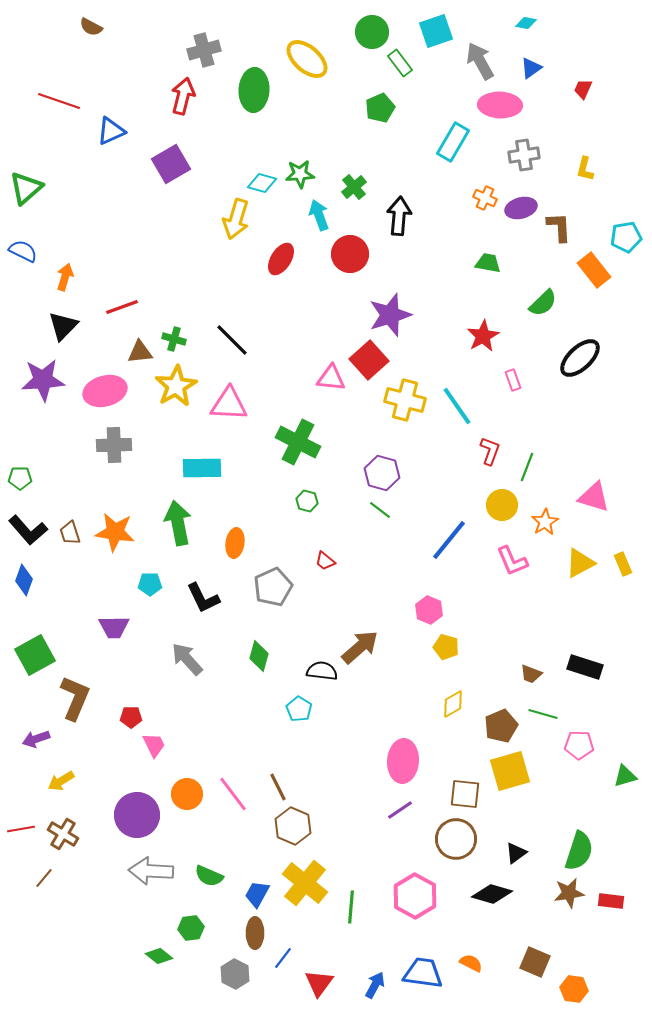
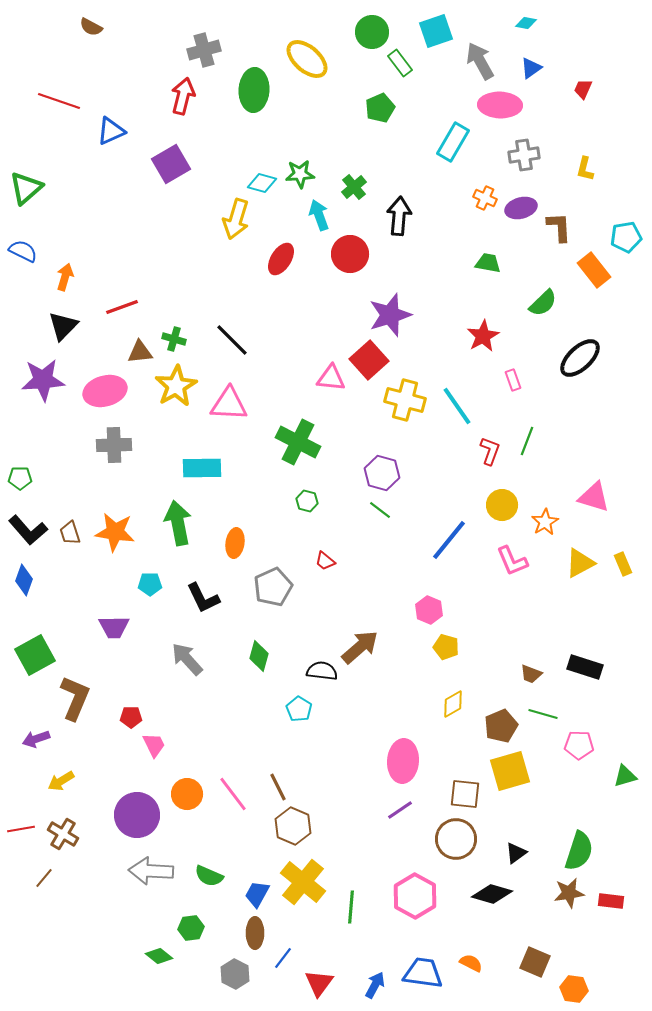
green line at (527, 467): moved 26 px up
yellow cross at (305, 883): moved 2 px left, 1 px up
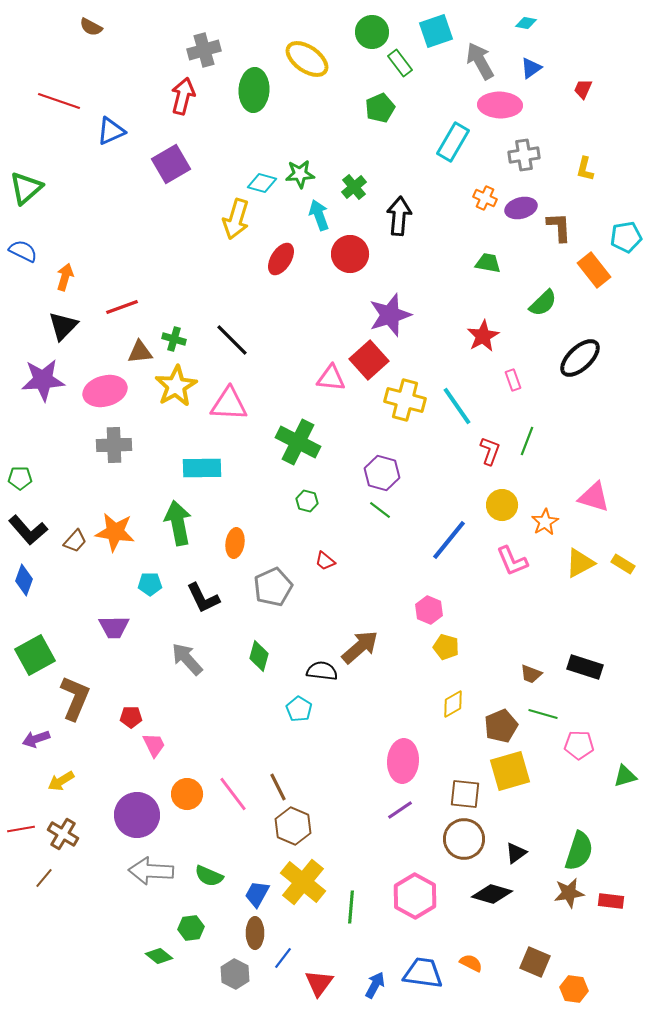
yellow ellipse at (307, 59): rotated 6 degrees counterclockwise
brown trapezoid at (70, 533): moved 5 px right, 8 px down; rotated 120 degrees counterclockwise
yellow rectangle at (623, 564): rotated 35 degrees counterclockwise
brown circle at (456, 839): moved 8 px right
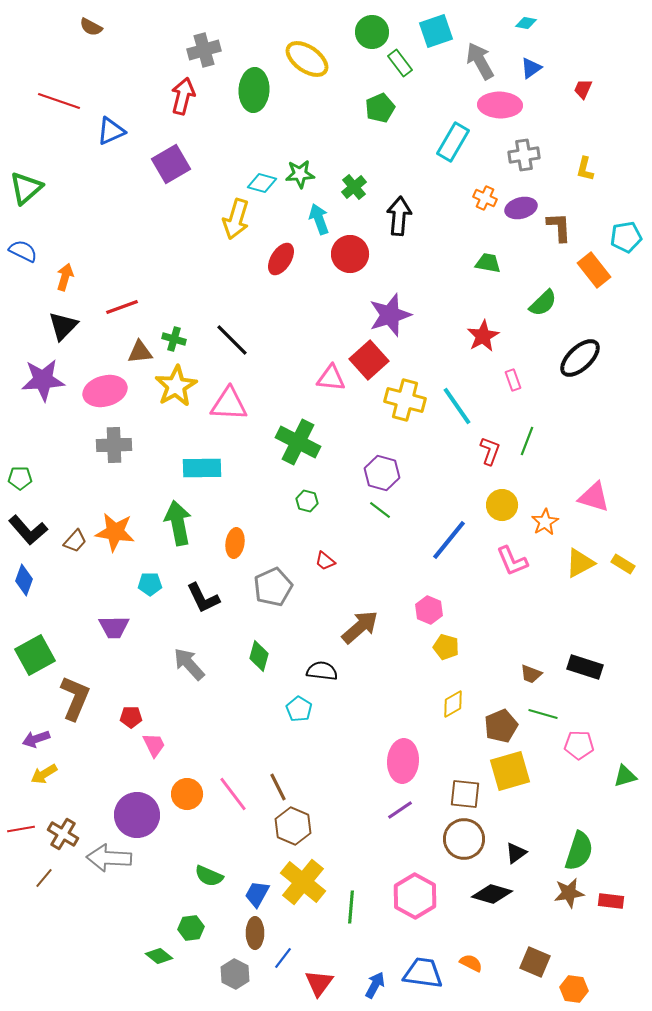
cyan arrow at (319, 215): moved 4 px down
brown arrow at (360, 647): moved 20 px up
gray arrow at (187, 659): moved 2 px right, 5 px down
yellow arrow at (61, 781): moved 17 px left, 7 px up
gray arrow at (151, 871): moved 42 px left, 13 px up
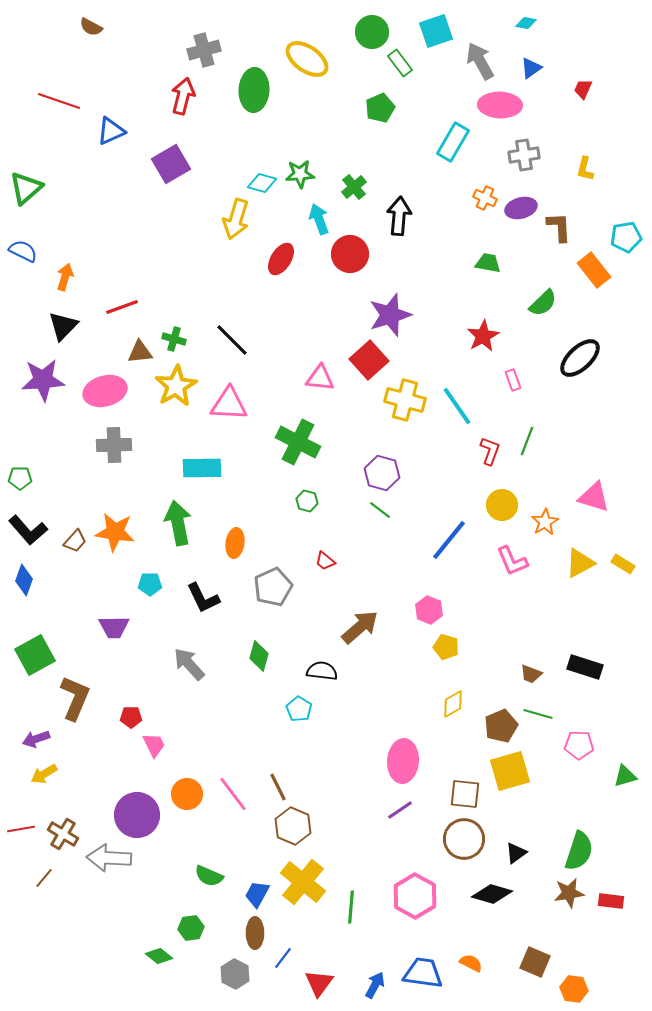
pink triangle at (331, 378): moved 11 px left
green line at (543, 714): moved 5 px left
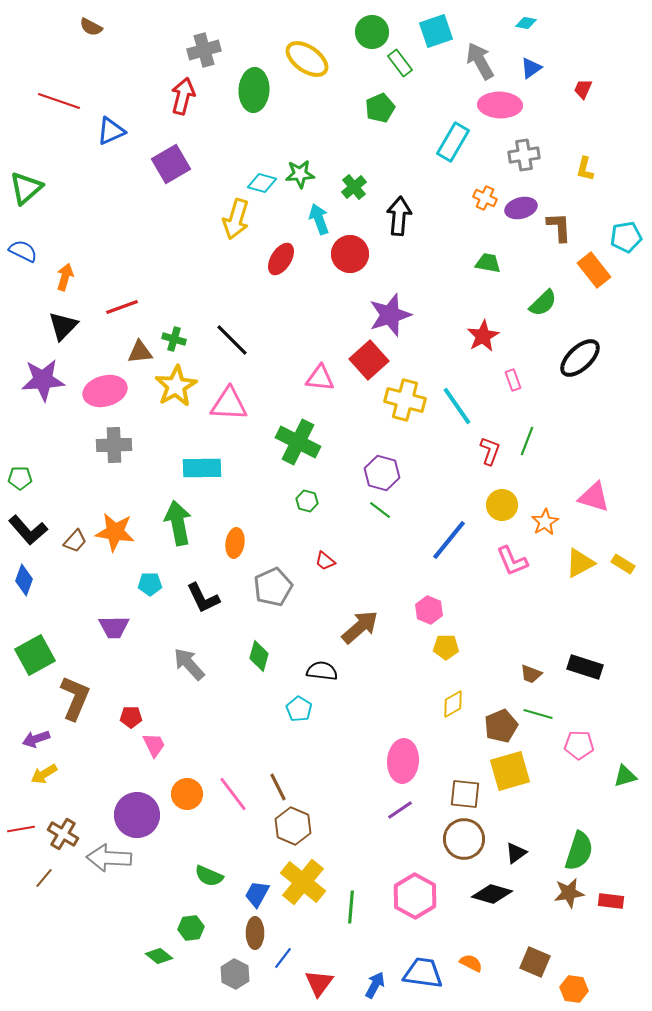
yellow pentagon at (446, 647): rotated 15 degrees counterclockwise
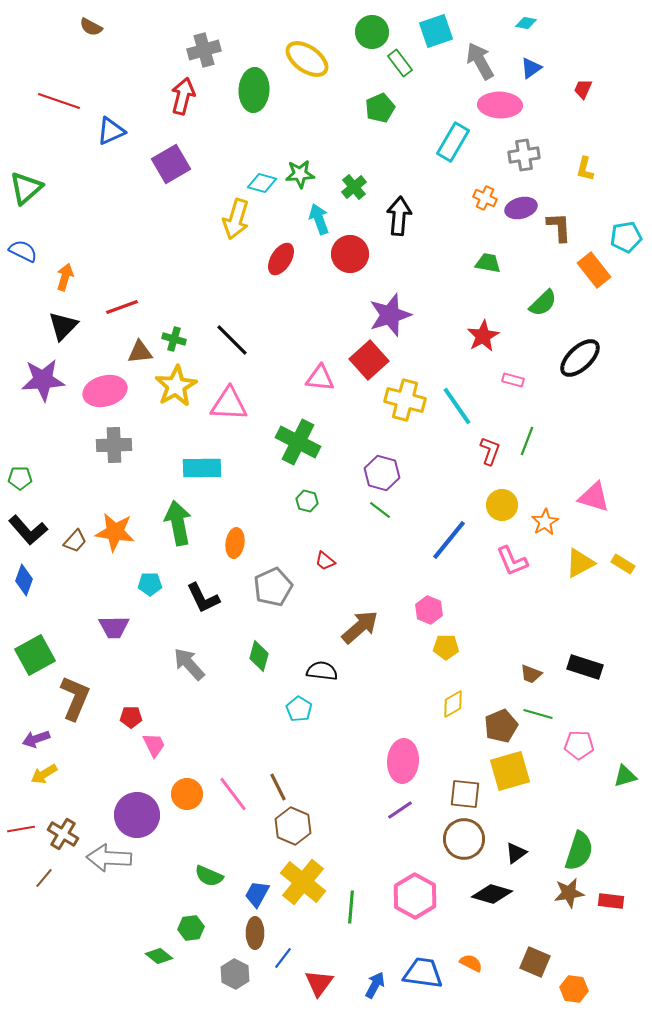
pink rectangle at (513, 380): rotated 55 degrees counterclockwise
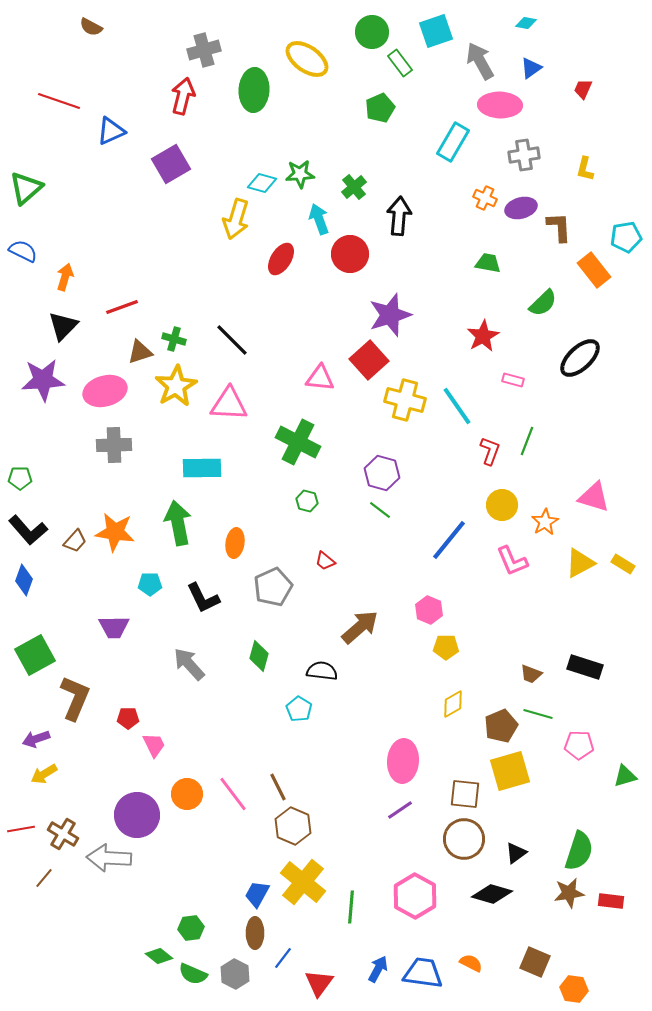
brown triangle at (140, 352): rotated 12 degrees counterclockwise
red pentagon at (131, 717): moved 3 px left, 1 px down
green semicircle at (209, 876): moved 16 px left, 98 px down
blue arrow at (375, 985): moved 3 px right, 16 px up
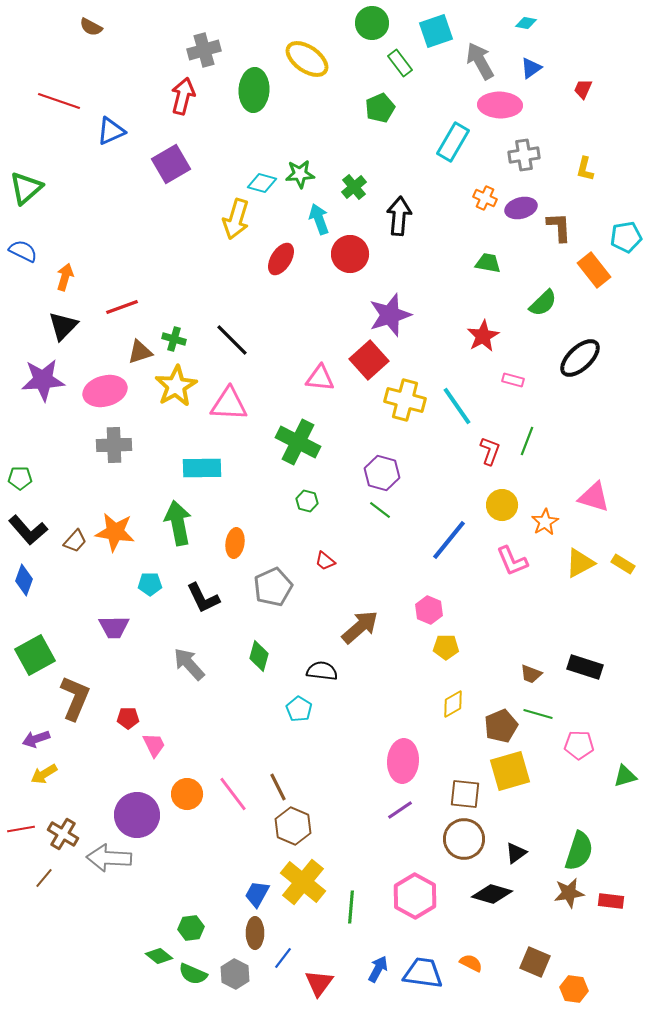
green circle at (372, 32): moved 9 px up
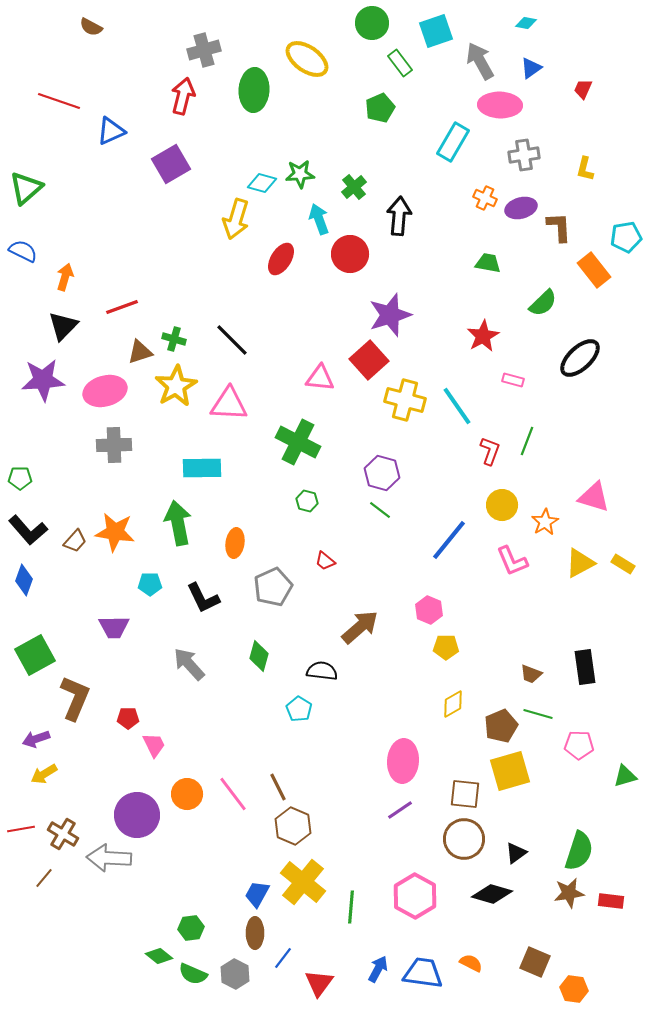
black rectangle at (585, 667): rotated 64 degrees clockwise
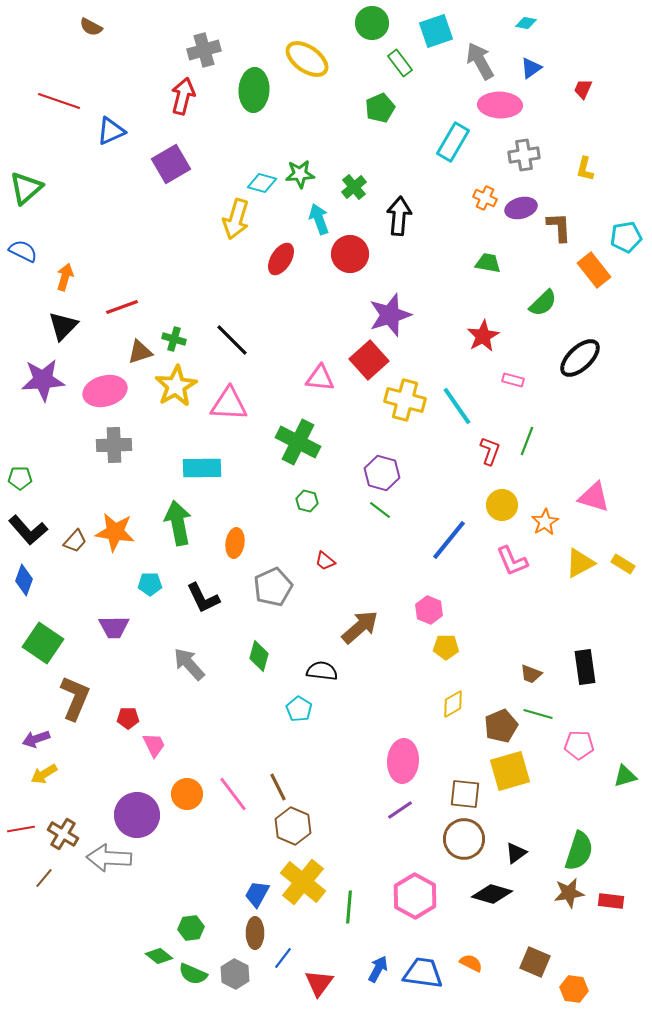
green square at (35, 655): moved 8 px right, 12 px up; rotated 27 degrees counterclockwise
green line at (351, 907): moved 2 px left
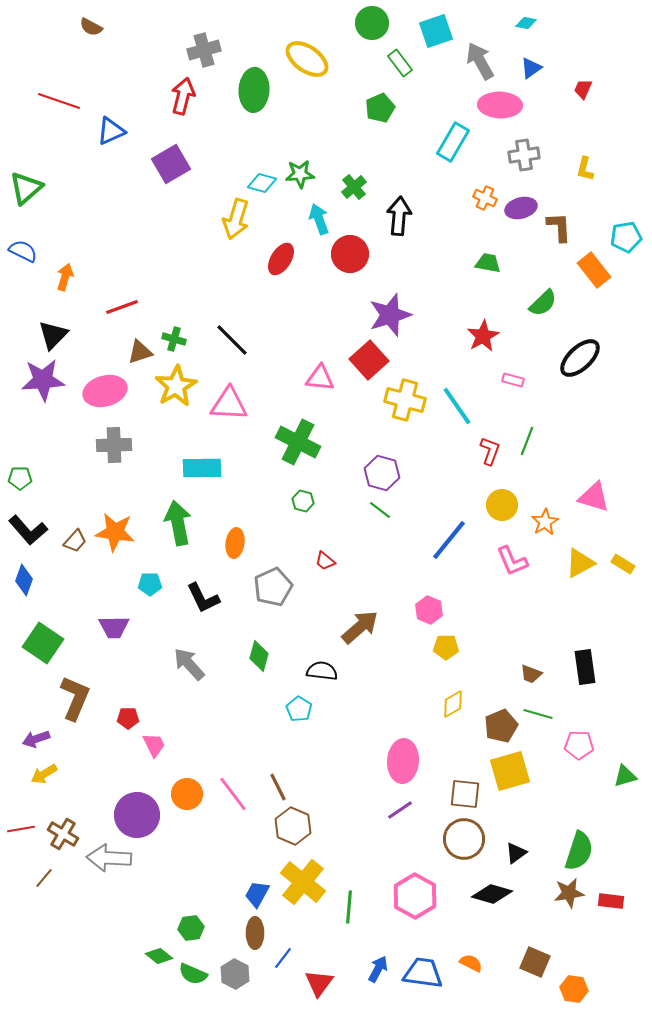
black triangle at (63, 326): moved 10 px left, 9 px down
green hexagon at (307, 501): moved 4 px left
